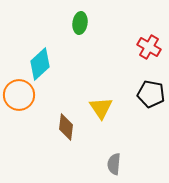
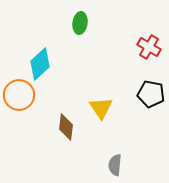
gray semicircle: moved 1 px right, 1 px down
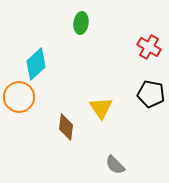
green ellipse: moved 1 px right
cyan diamond: moved 4 px left
orange circle: moved 2 px down
gray semicircle: rotated 50 degrees counterclockwise
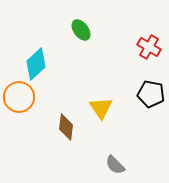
green ellipse: moved 7 px down; rotated 45 degrees counterclockwise
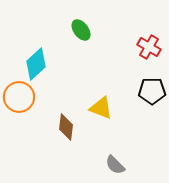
black pentagon: moved 1 px right, 3 px up; rotated 12 degrees counterclockwise
yellow triangle: rotated 35 degrees counterclockwise
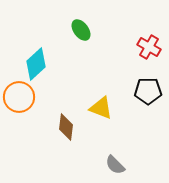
black pentagon: moved 4 px left
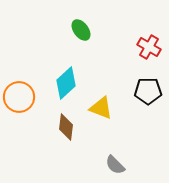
cyan diamond: moved 30 px right, 19 px down
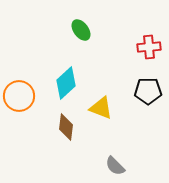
red cross: rotated 35 degrees counterclockwise
orange circle: moved 1 px up
gray semicircle: moved 1 px down
